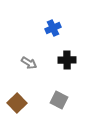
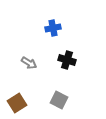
blue cross: rotated 14 degrees clockwise
black cross: rotated 18 degrees clockwise
brown square: rotated 12 degrees clockwise
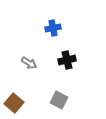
black cross: rotated 30 degrees counterclockwise
brown square: moved 3 px left; rotated 18 degrees counterclockwise
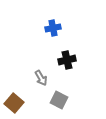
gray arrow: moved 12 px right, 15 px down; rotated 28 degrees clockwise
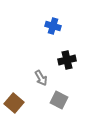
blue cross: moved 2 px up; rotated 28 degrees clockwise
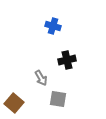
gray square: moved 1 px left, 1 px up; rotated 18 degrees counterclockwise
